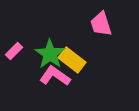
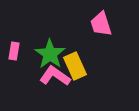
pink rectangle: rotated 36 degrees counterclockwise
yellow rectangle: moved 3 px right, 6 px down; rotated 28 degrees clockwise
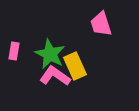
green star: rotated 8 degrees counterclockwise
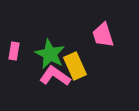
pink trapezoid: moved 2 px right, 11 px down
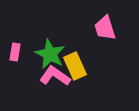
pink trapezoid: moved 2 px right, 7 px up
pink rectangle: moved 1 px right, 1 px down
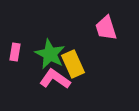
pink trapezoid: moved 1 px right
yellow rectangle: moved 2 px left, 2 px up
pink L-shape: moved 3 px down
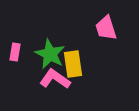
yellow rectangle: rotated 16 degrees clockwise
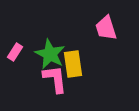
pink rectangle: rotated 24 degrees clockwise
pink L-shape: rotated 48 degrees clockwise
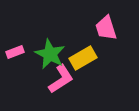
pink rectangle: rotated 36 degrees clockwise
yellow rectangle: moved 10 px right, 6 px up; rotated 68 degrees clockwise
pink L-shape: moved 6 px right; rotated 64 degrees clockwise
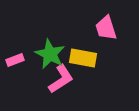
pink rectangle: moved 8 px down
yellow rectangle: rotated 40 degrees clockwise
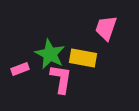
pink trapezoid: rotated 36 degrees clockwise
pink rectangle: moved 5 px right, 9 px down
pink L-shape: rotated 48 degrees counterclockwise
